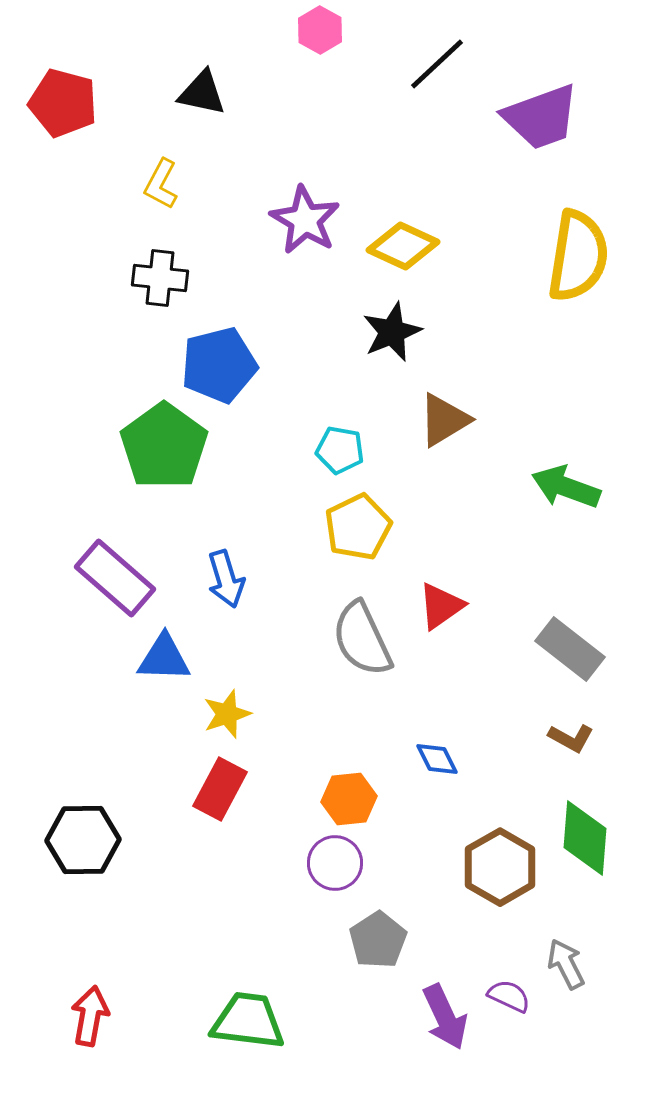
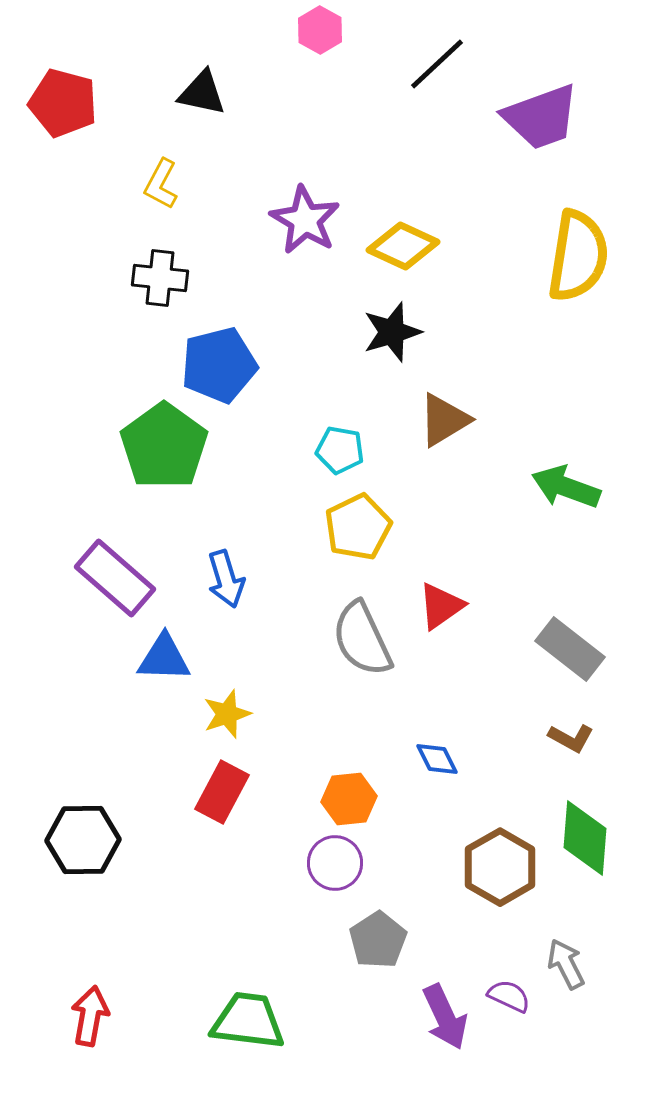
black star: rotated 6 degrees clockwise
red rectangle: moved 2 px right, 3 px down
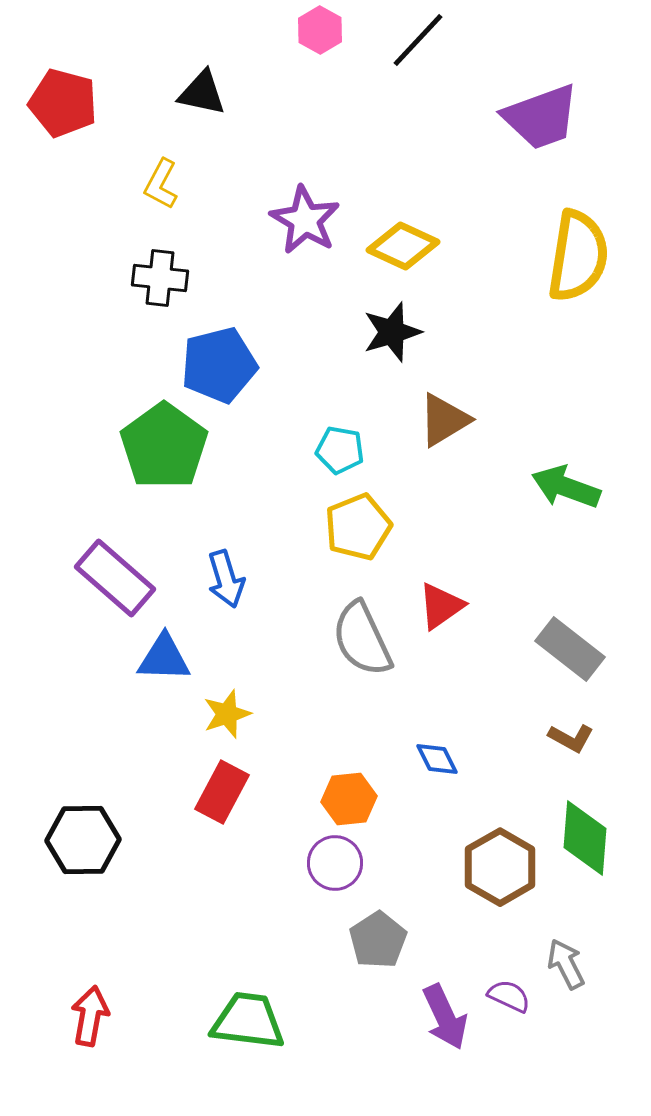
black line: moved 19 px left, 24 px up; rotated 4 degrees counterclockwise
yellow pentagon: rotated 4 degrees clockwise
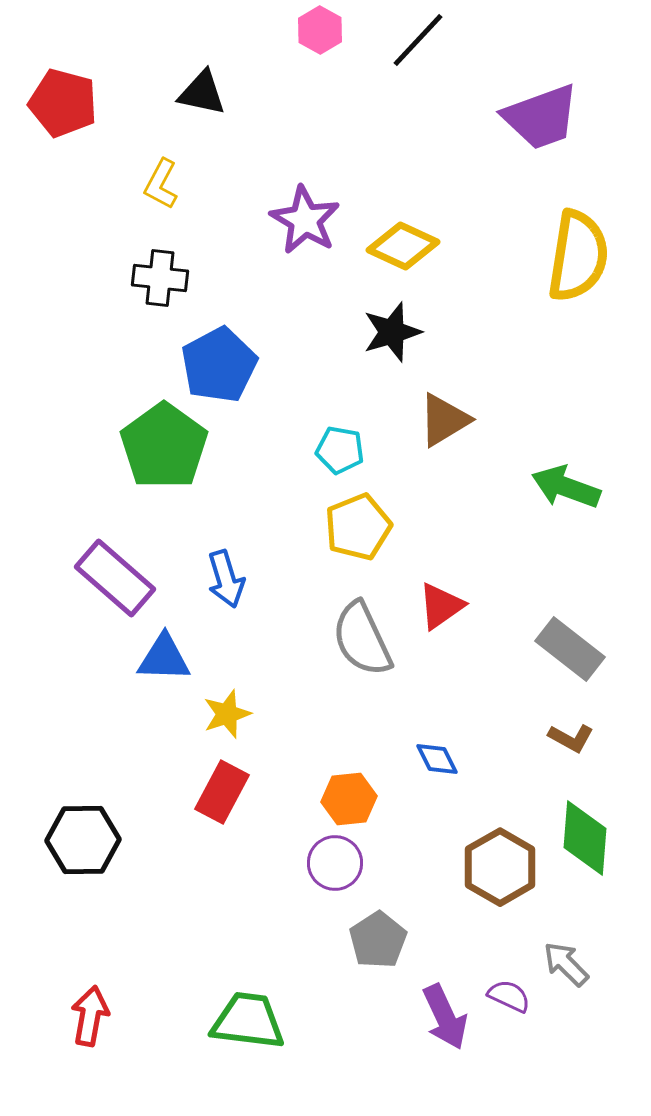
blue pentagon: rotated 14 degrees counterclockwise
gray arrow: rotated 18 degrees counterclockwise
